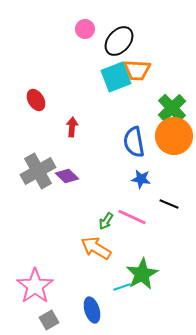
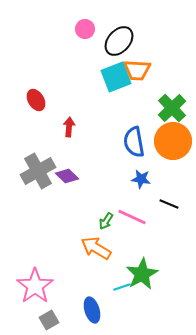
red arrow: moved 3 px left
orange circle: moved 1 px left, 5 px down
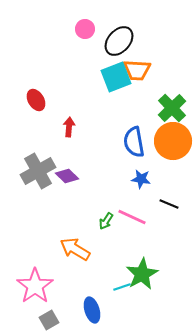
orange arrow: moved 21 px left, 1 px down
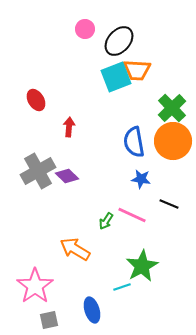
pink line: moved 2 px up
green star: moved 8 px up
gray square: rotated 18 degrees clockwise
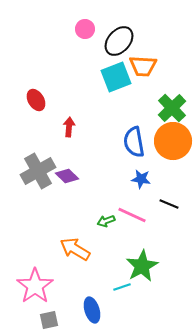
orange trapezoid: moved 6 px right, 4 px up
green arrow: rotated 36 degrees clockwise
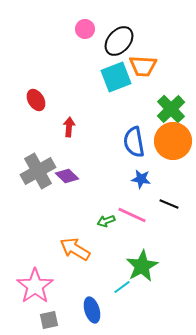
green cross: moved 1 px left, 1 px down
cyan line: rotated 18 degrees counterclockwise
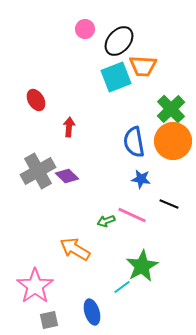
blue ellipse: moved 2 px down
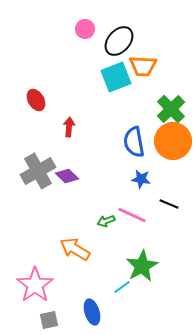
pink star: moved 1 px up
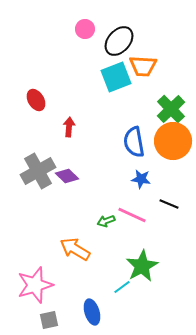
pink star: rotated 18 degrees clockwise
